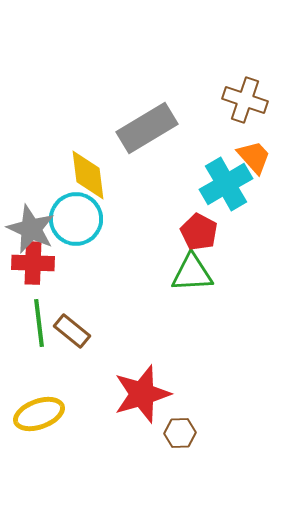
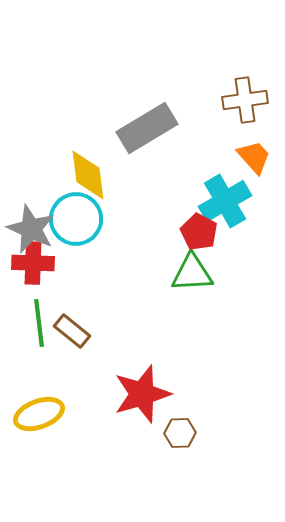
brown cross: rotated 27 degrees counterclockwise
cyan cross: moved 1 px left, 17 px down
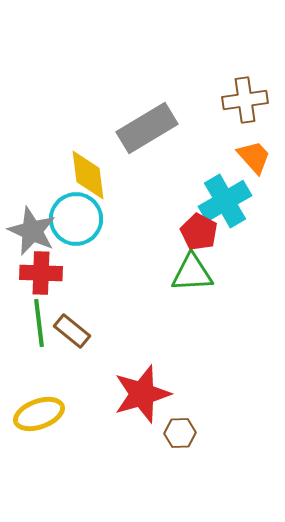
gray star: moved 1 px right, 2 px down
red cross: moved 8 px right, 10 px down
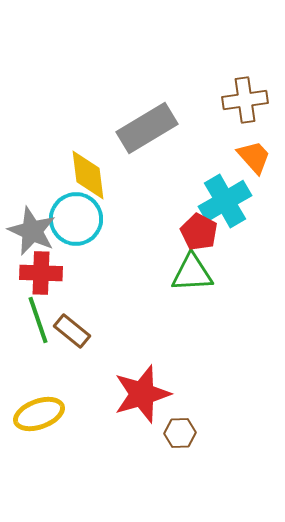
green line: moved 1 px left, 3 px up; rotated 12 degrees counterclockwise
